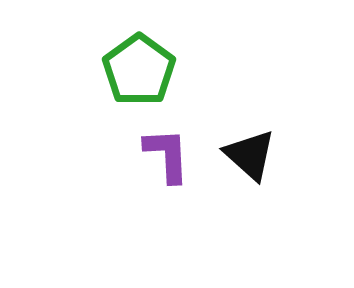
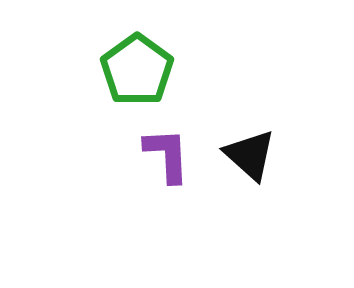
green pentagon: moved 2 px left
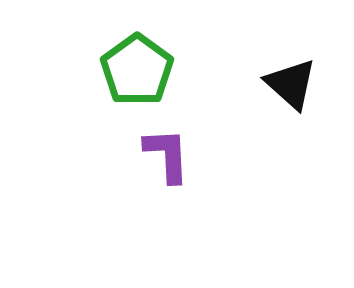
black triangle: moved 41 px right, 71 px up
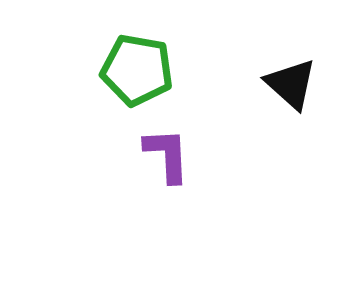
green pentagon: rotated 26 degrees counterclockwise
